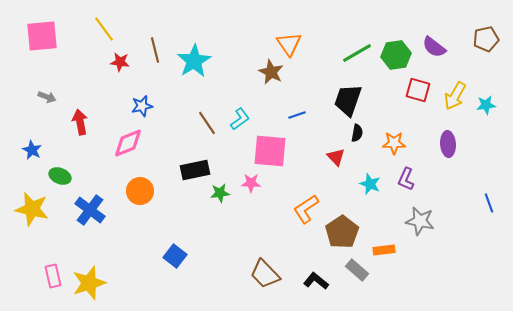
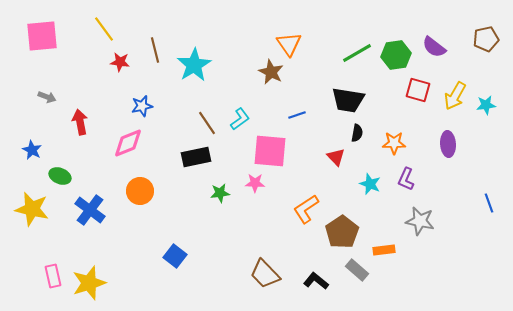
cyan star at (194, 61): moved 4 px down
black trapezoid at (348, 100): rotated 100 degrees counterclockwise
black rectangle at (195, 170): moved 1 px right, 13 px up
pink star at (251, 183): moved 4 px right
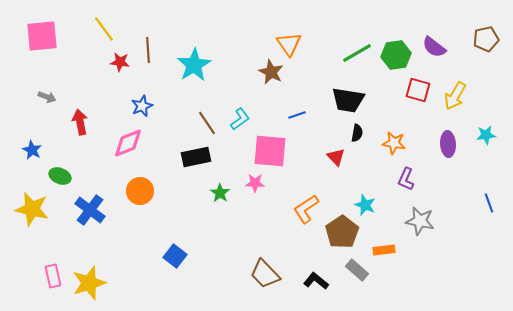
brown line at (155, 50): moved 7 px left; rotated 10 degrees clockwise
cyan star at (486, 105): moved 30 px down
blue star at (142, 106): rotated 10 degrees counterclockwise
orange star at (394, 143): rotated 10 degrees clockwise
cyan star at (370, 184): moved 5 px left, 21 px down
green star at (220, 193): rotated 30 degrees counterclockwise
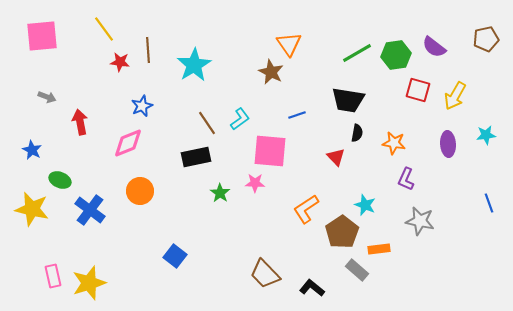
green ellipse at (60, 176): moved 4 px down
orange rectangle at (384, 250): moved 5 px left, 1 px up
black L-shape at (316, 281): moved 4 px left, 7 px down
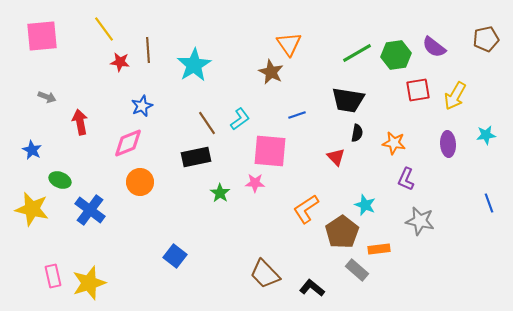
red square at (418, 90): rotated 25 degrees counterclockwise
orange circle at (140, 191): moved 9 px up
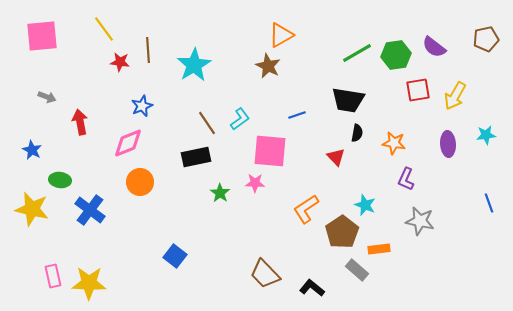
orange triangle at (289, 44): moved 8 px left, 9 px up; rotated 36 degrees clockwise
brown star at (271, 72): moved 3 px left, 6 px up
green ellipse at (60, 180): rotated 15 degrees counterclockwise
yellow star at (89, 283): rotated 20 degrees clockwise
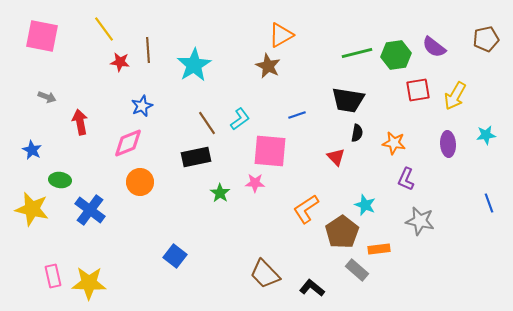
pink square at (42, 36): rotated 16 degrees clockwise
green line at (357, 53): rotated 16 degrees clockwise
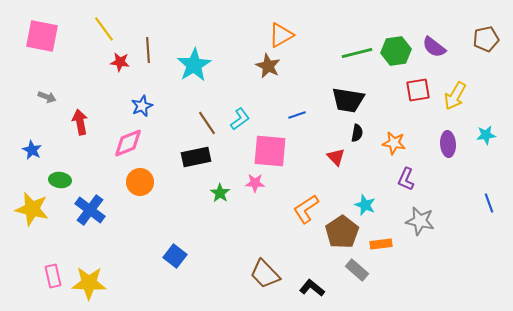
green hexagon at (396, 55): moved 4 px up
orange rectangle at (379, 249): moved 2 px right, 5 px up
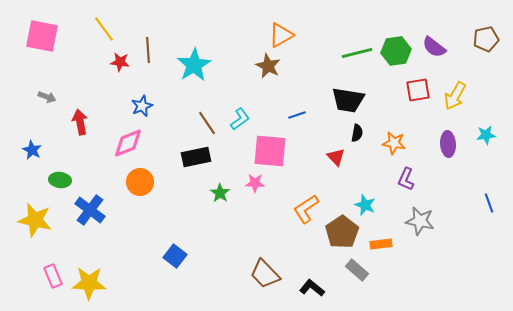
yellow star at (32, 209): moved 3 px right, 11 px down
pink rectangle at (53, 276): rotated 10 degrees counterclockwise
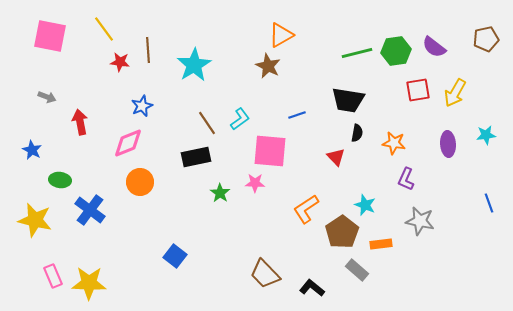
pink square at (42, 36): moved 8 px right
yellow arrow at (455, 96): moved 3 px up
